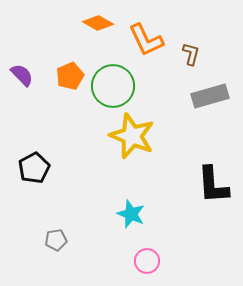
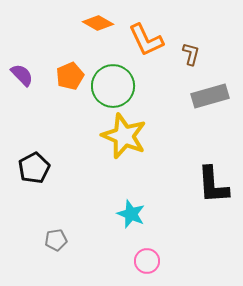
yellow star: moved 8 px left
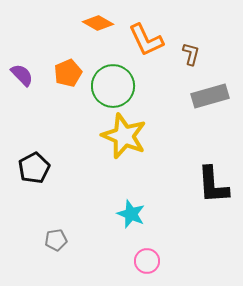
orange pentagon: moved 2 px left, 3 px up
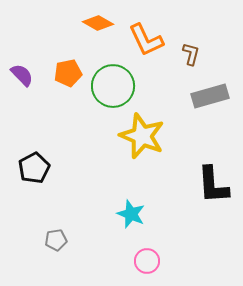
orange pentagon: rotated 12 degrees clockwise
yellow star: moved 18 px right
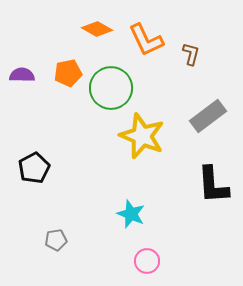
orange diamond: moved 1 px left, 6 px down
purple semicircle: rotated 45 degrees counterclockwise
green circle: moved 2 px left, 2 px down
gray rectangle: moved 2 px left, 20 px down; rotated 21 degrees counterclockwise
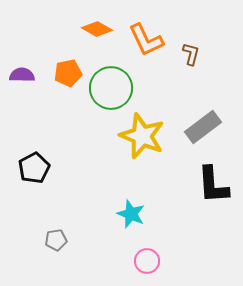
gray rectangle: moved 5 px left, 11 px down
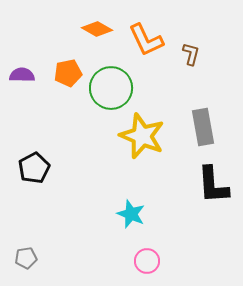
gray rectangle: rotated 63 degrees counterclockwise
gray pentagon: moved 30 px left, 18 px down
